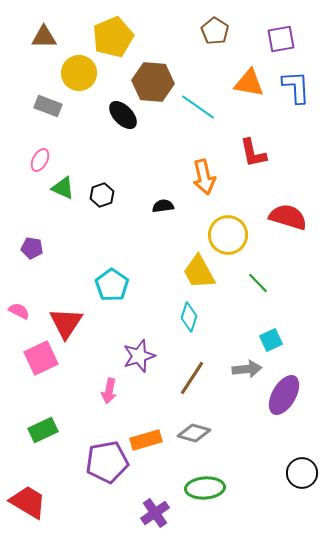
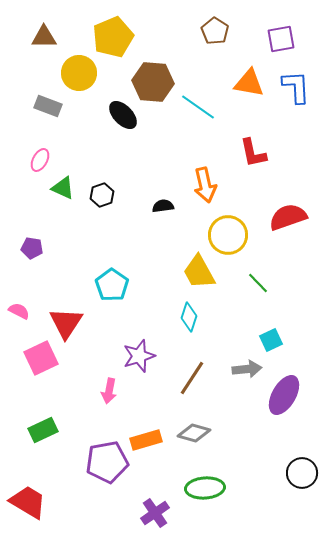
orange arrow at (204, 177): moved 1 px right, 8 px down
red semicircle at (288, 217): rotated 36 degrees counterclockwise
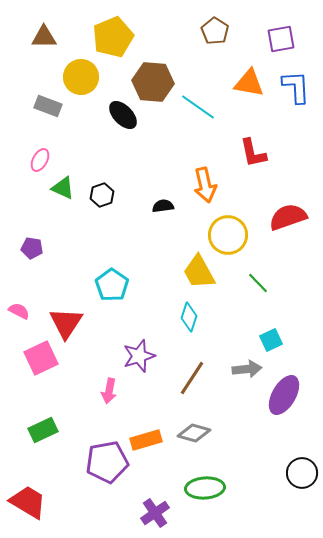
yellow circle at (79, 73): moved 2 px right, 4 px down
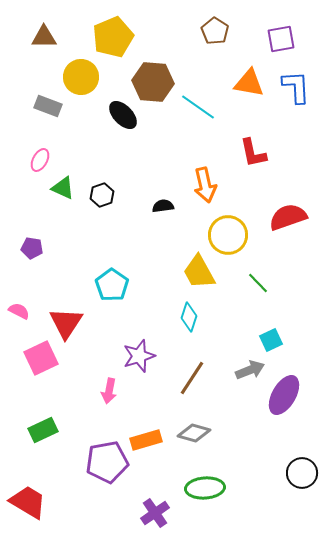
gray arrow at (247, 369): moved 3 px right, 1 px down; rotated 16 degrees counterclockwise
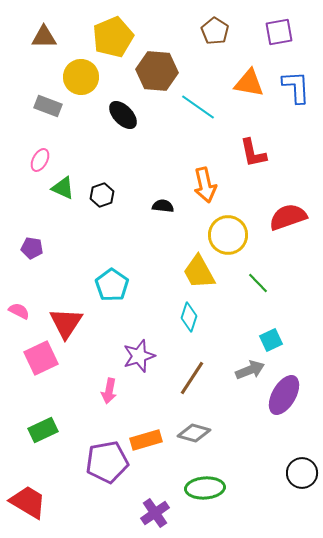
purple square at (281, 39): moved 2 px left, 7 px up
brown hexagon at (153, 82): moved 4 px right, 11 px up
black semicircle at (163, 206): rotated 15 degrees clockwise
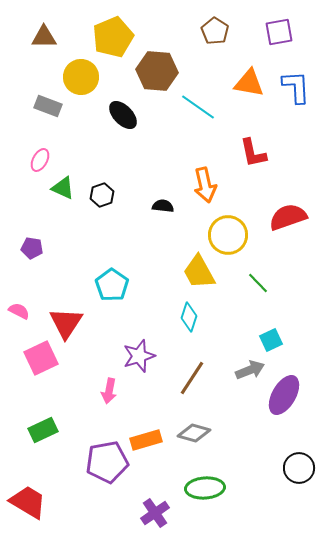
black circle at (302, 473): moved 3 px left, 5 px up
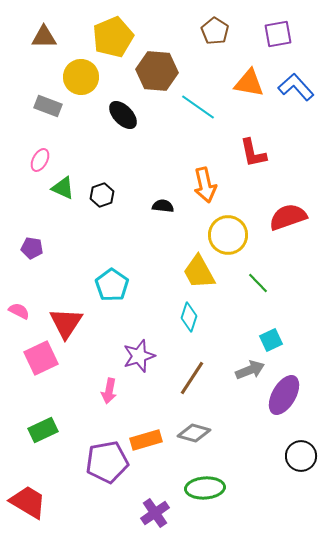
purple square at (279, 32): moved 1 px left, 2 px down
blue L-shape at (296, 87): rotated 39 degrees counterclockwise
black circle at (299, 468): moved 2 px right, 12 px up
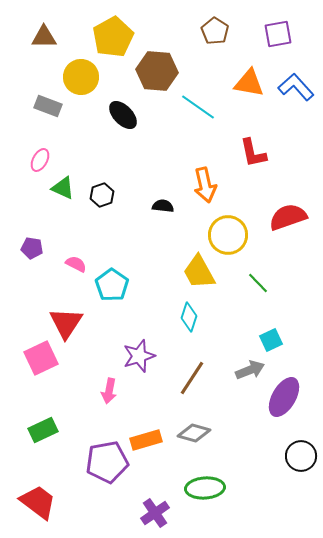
yellow pentagon at (113, 37): rotated 6 degrees counterclockwise
pink semicircle at (19, 311): moved 57 px right, 47 px up
purple ellipse at (284, 395): moved 2 px down
red trapezoid at (28, 502): moved 10 px right; rotated 6 degrees clockwise
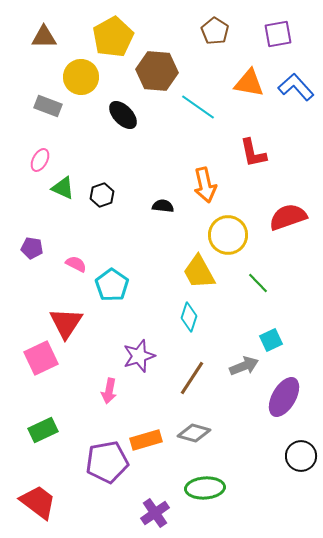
gray arrow at (250, 370): moved 6 px left, 4 px up
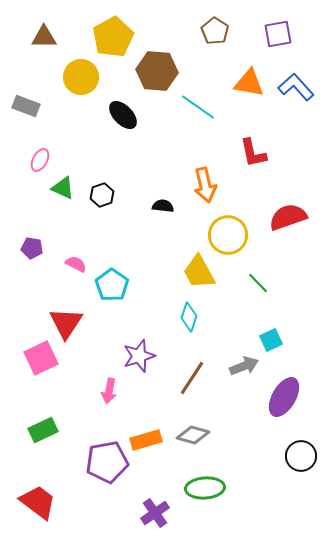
gray rectangle at (48, 106): moved 22 px left
gray diamond at (194, 433): moved 1 px left, 2 px down
